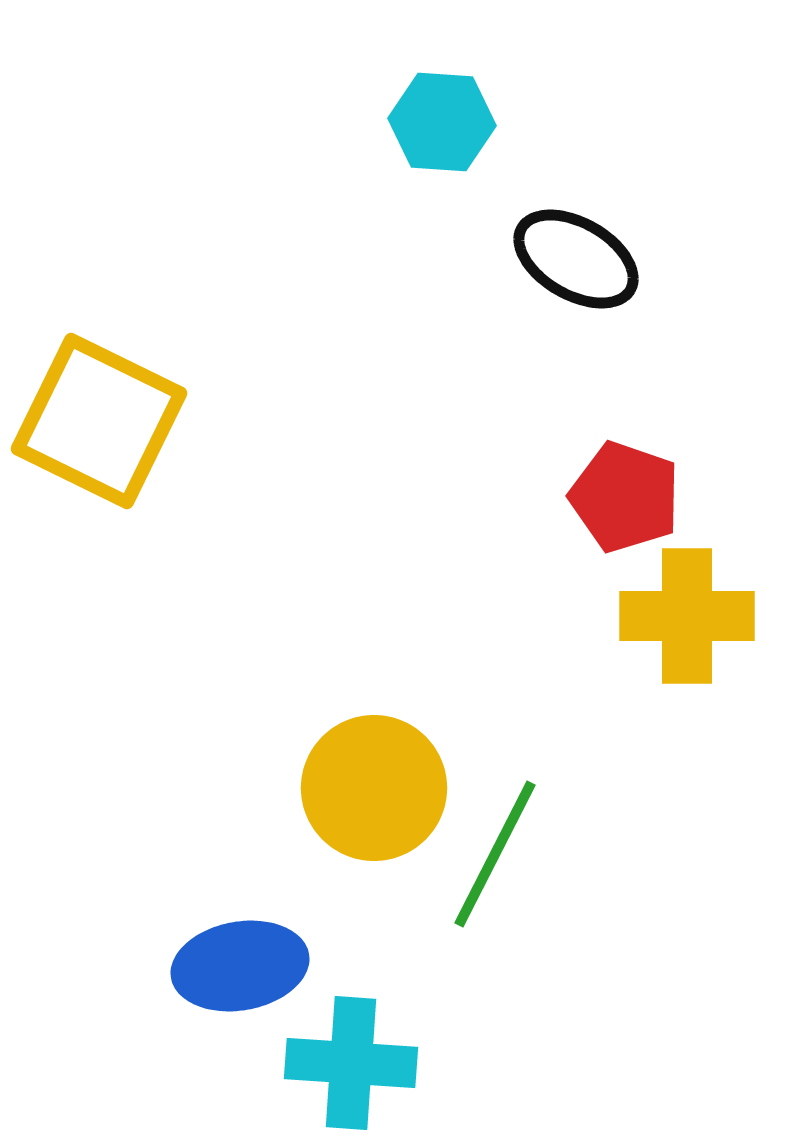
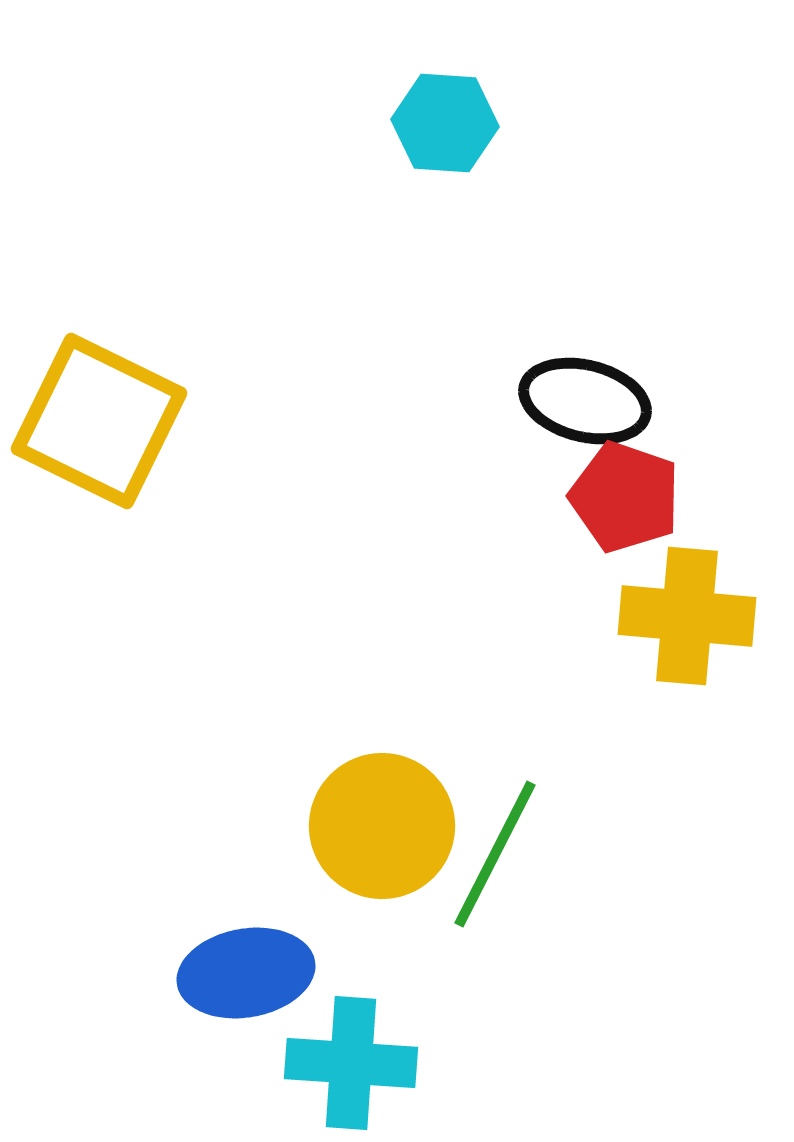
cyan hexagon: moved 3 px right, 1 px down
black ellipse: moved 9 px right, 142 px down; rotated 16 degrees counterclockwise
yellow cross: rotated 5 degrees clockwise
yellow circle: moved 8 px right, 38 px down
blue ellipse: moved 6 px right, 7 px down
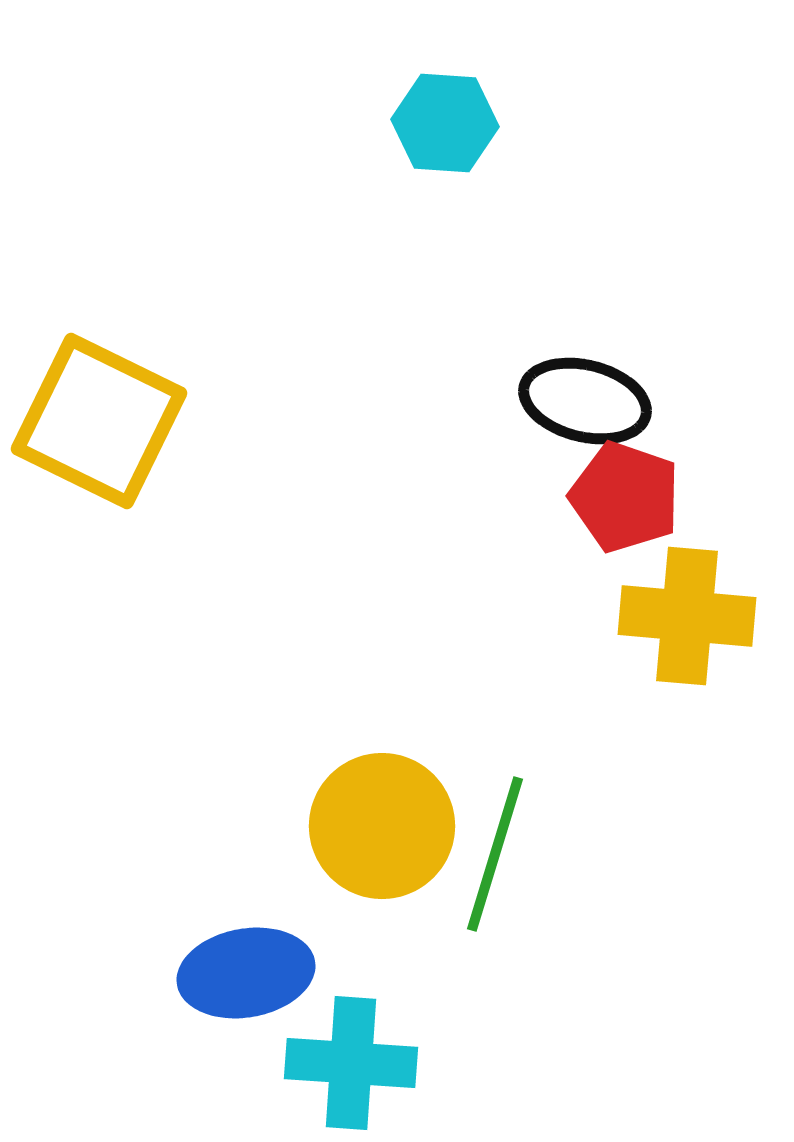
green line: rotated 10 degrees counterclockwise
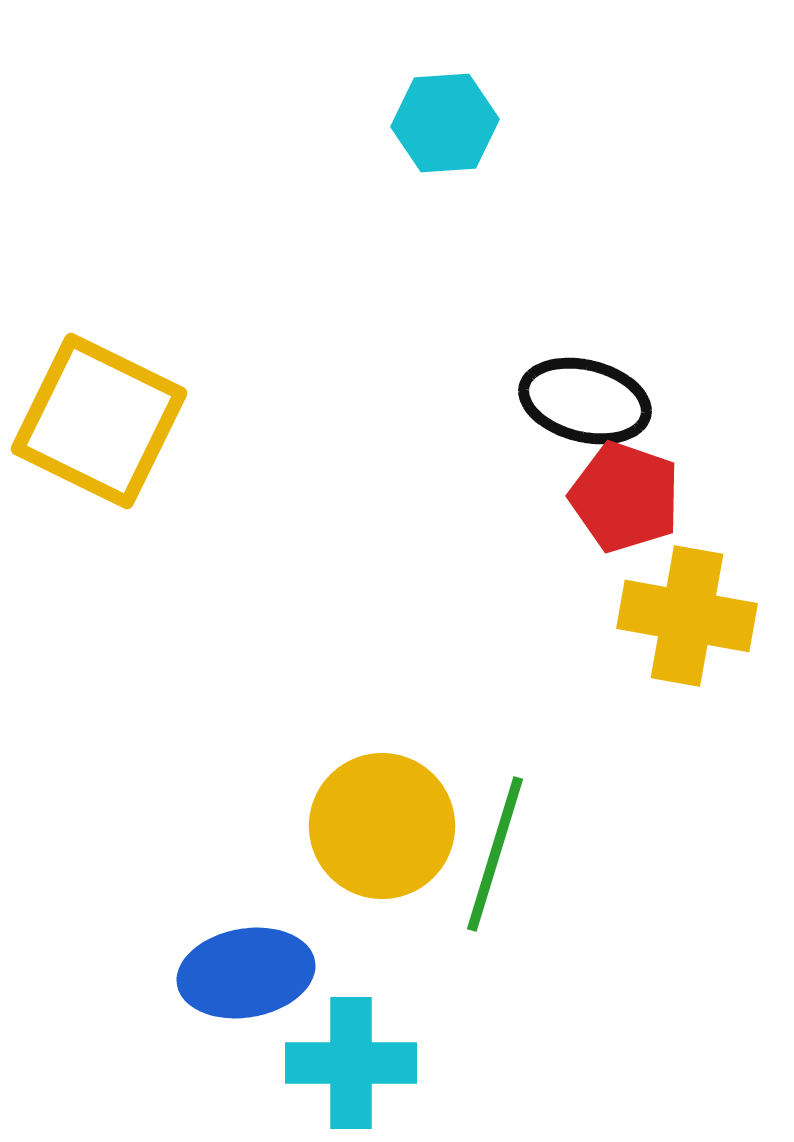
cyan hexagon: rotated 8 degrees counterclockwise
yellow cross: rotated 5 degrees clockwise
cyan cross: rotated 4 degrees counterclockwise
